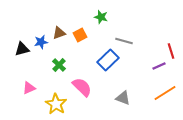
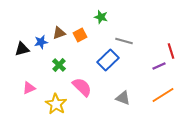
orange line: moved 2 px left, 2 px down
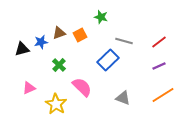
red line: moved 12 px left, 9 px up; rotated 70 degrees clockwise
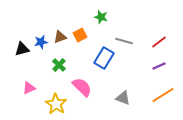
brown triangle: moved 1 px right, 4 px down
blue rectangle: moved 4 px left, 2 px up; rotated 15 degrees counterclockwise
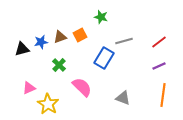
gray line: rotated 30 degrees counterclockwise
orange line: rotated 50 degrees counterclockwise
yellow star: moved 8 px left
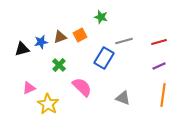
red line: rotated 21 degrees clockwise
